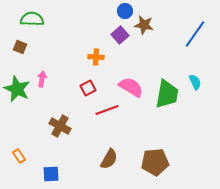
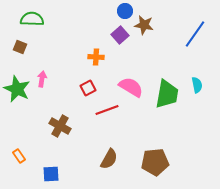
cyan semicircle: moved 2 px right, 3 px down; rotated 14 degrees clockwise
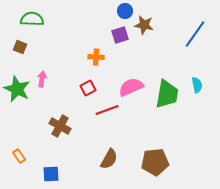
purple square: rotated 24 degrees clockwise
pink semicircle: rotated 55 degrees counterclockwise
